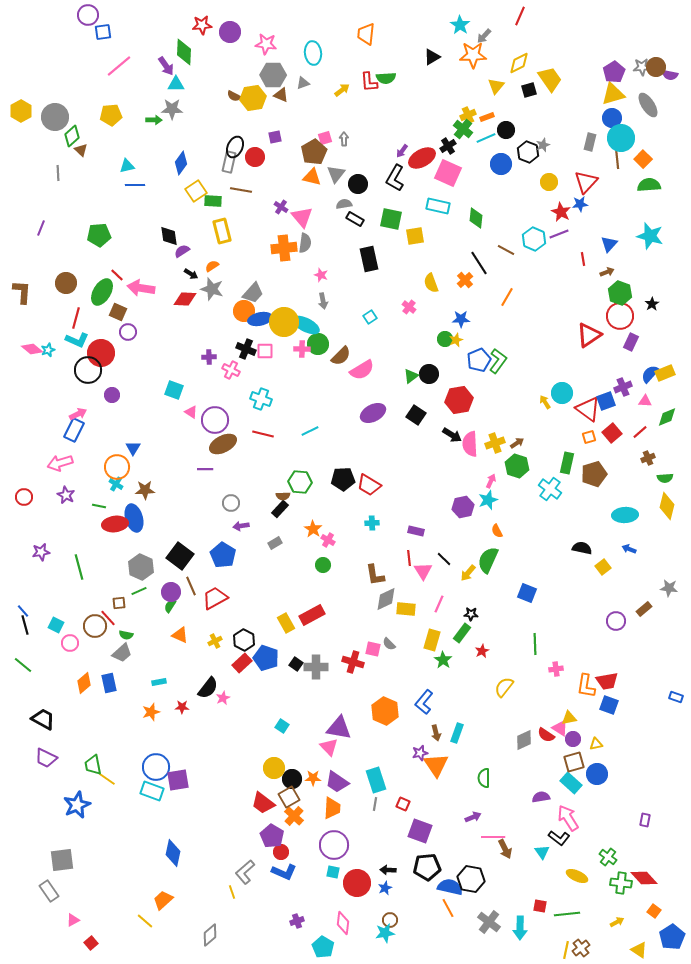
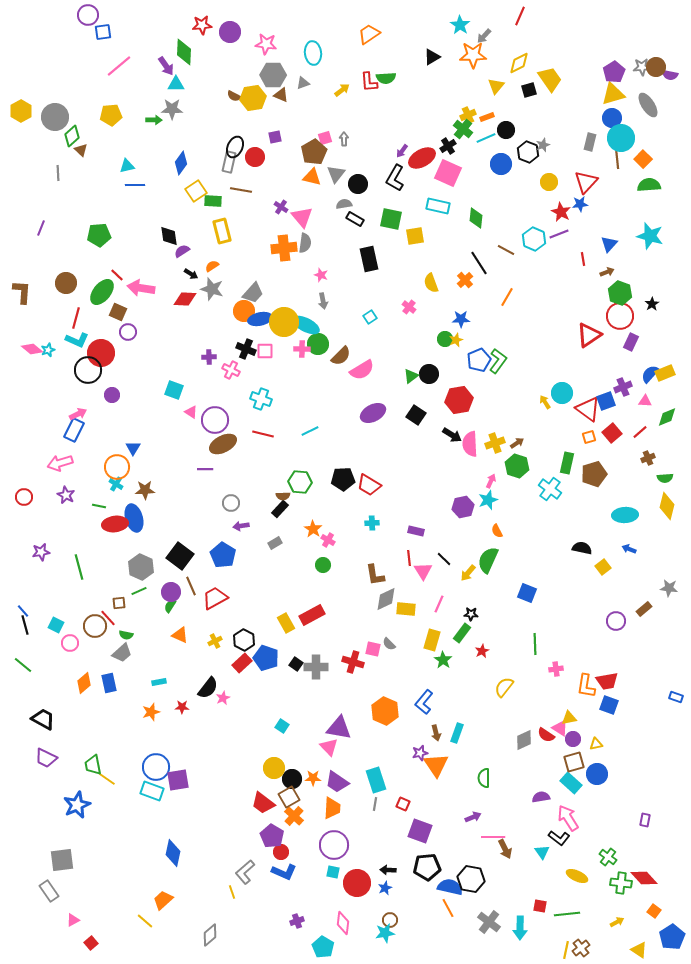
orange trapezoid at (366, 34): moved 3 px right; rotated 50 degrees clockwise
green ellipse at (102, 292): rotated 8 degrees clockwise
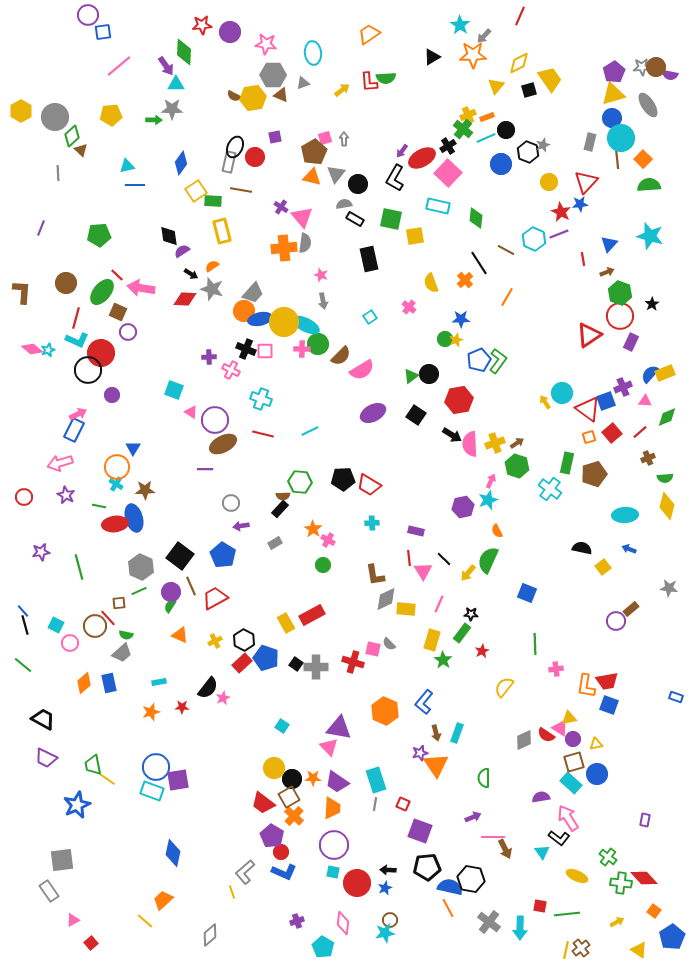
pink square at (448, 173): rotated 20 degrees clockwise
brown rectangle at (644, 609): moved 13 px left
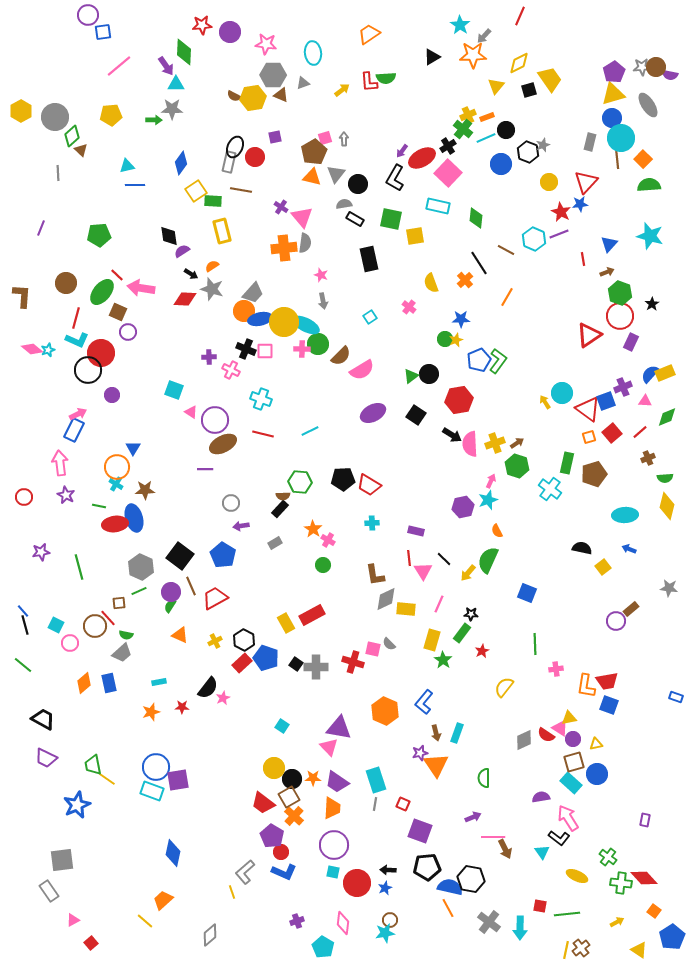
brown L-shape at (22, 292): moved 4 px down
pink arrow at (60, 463): rotated 100 degrees clockwise
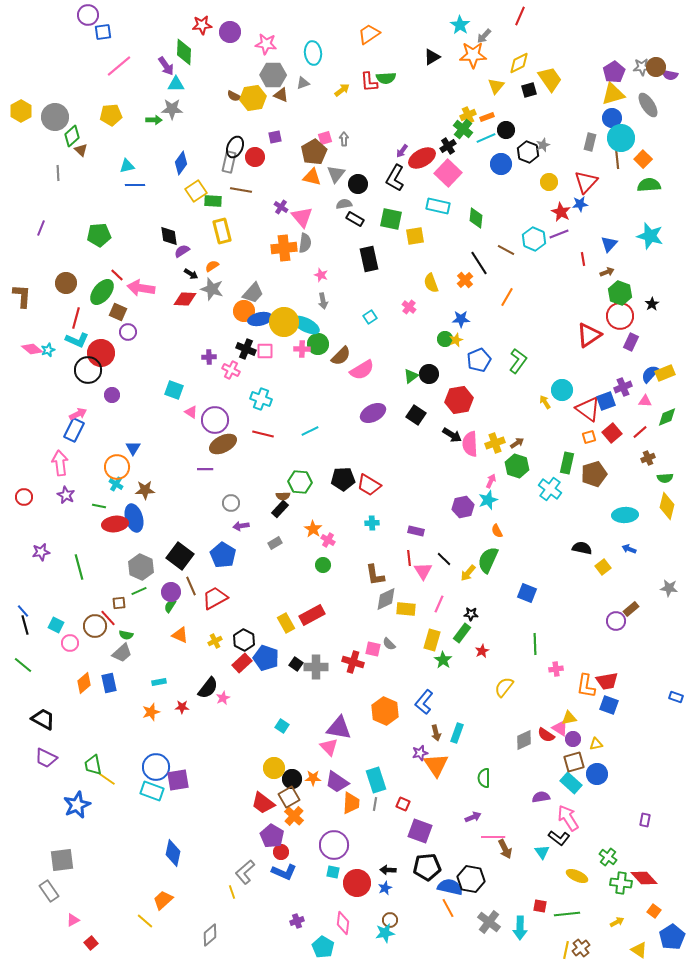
green L-shape at (498, 361): moved 20 px right
cyan circle at (562, 393): moved 3 px up
orange trapezoid at (332, 808): moved 19 px right, 5 px up
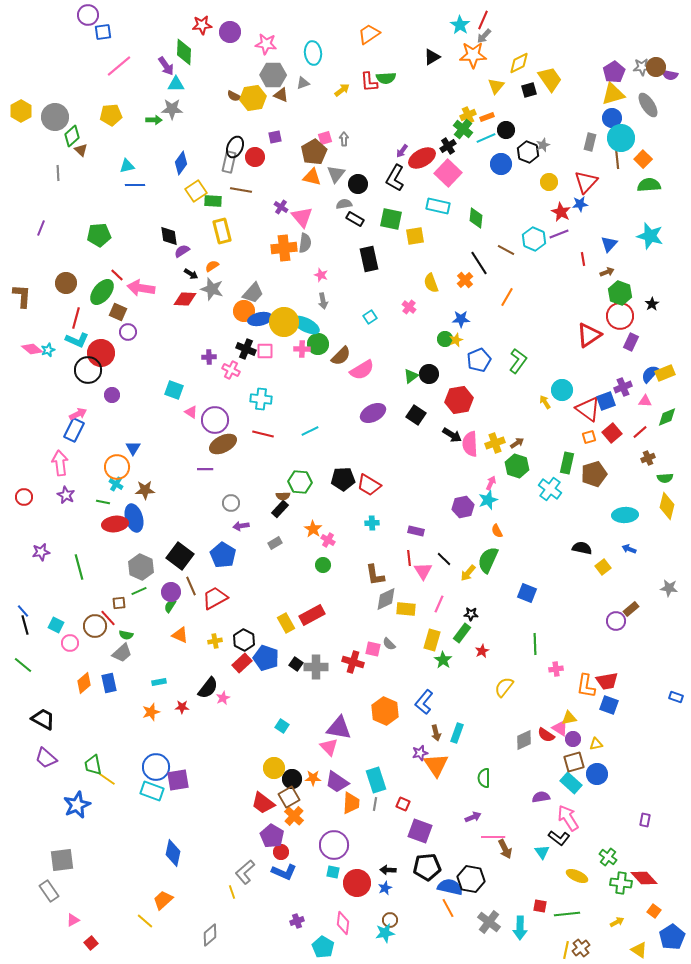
red line at (520, 16): moved 37 px left, 4 px down
cyan cross at (261, 399): rotated 15 degrees counterclockwise
pink arrow at (491, 481): moved 2 px down
green line at (99, 506): moved 4 px right, 4 px up
yellow cross at (215, 641): rotated 16 degrees clockwise
purple trapezoid at (46, 758): rotated 15 degrees clockwise
